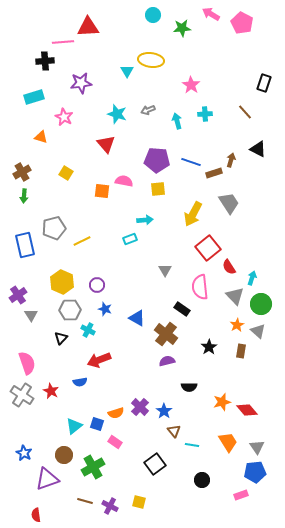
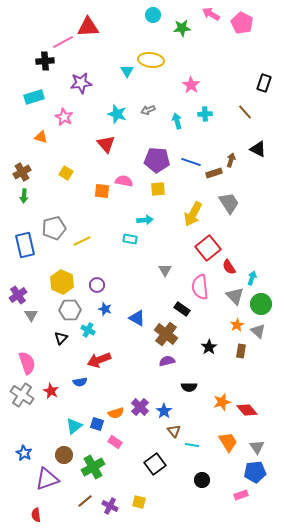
pink line at (63, 42): rotated 25 degrees counterclockwise
cyan rectangle at (130, 239): rotated 32 degrees clockwise
brown line at (85, 501): rotated 56 degrees counterclockwise
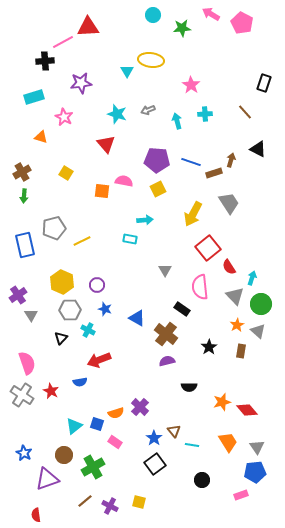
yellow square at (158, 189): rotated 21 degrees counterclockwise
blue star at (164, 411): moved 10 px left, 27 px down
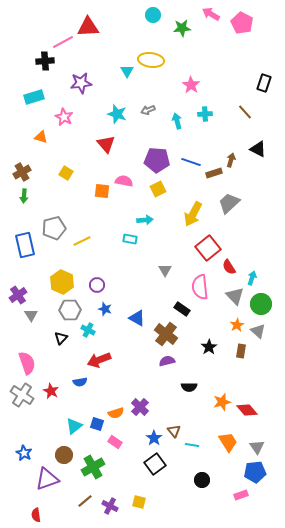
gray trapezoid at (229, 203): rotated 100 degrees counterclockwise
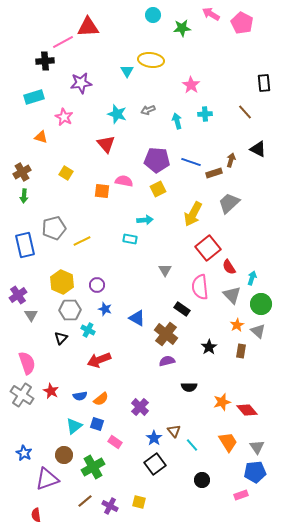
black rectangle at (264, 83): rotated 24 degrees counterclockwise
gray triangle at (235, 296): moved 3 px left, 1 px up
blue semicircle at (80, 382): moved 14 px down
orange semicircle at (116, 413): moved 15 px left, 14 px up; rotated 21 degrees counterclockwise
cyan line at (192, 445): rotated 40 degrees clockwise
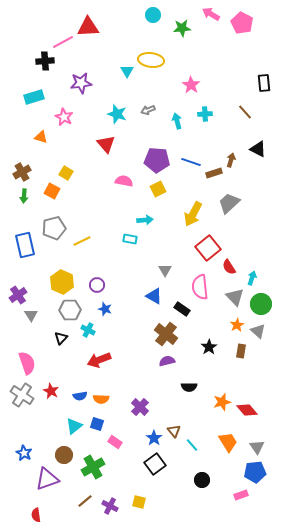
orange square at (102, 191): moved 50 px left; rotated 21 degrees clockwise
gray triangle at (232, 295): moved 3 px right, 2 px down
blue triangle at (137, 318): moved 17 px right, 22 px up
orange semicircle at (101, 399): rotated 42 degrees clockwise
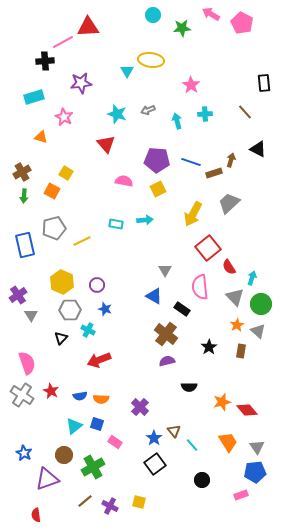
cyan rectangle at (130, 239): moved 14 px left, 15 px up
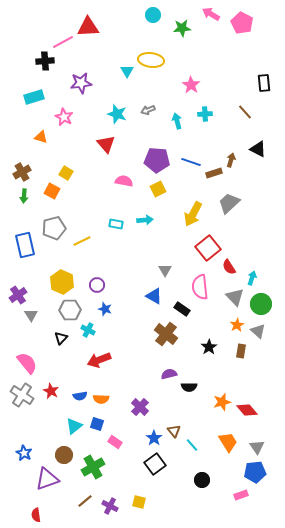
purple semicircle at (167, 361): moved 2 px right, 13 px down
pink semicircle at (27, 363): rotated 20 degrees counterclockwise
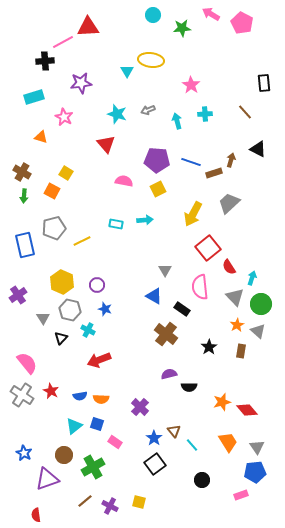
brown cross at (22, 172): rotated 30 degrees counterclockwise
gray hexagon at (70, 310): rotated 15 degrees clockwise
gray triangle at (31, 315): moved 12 px right, 3 px down
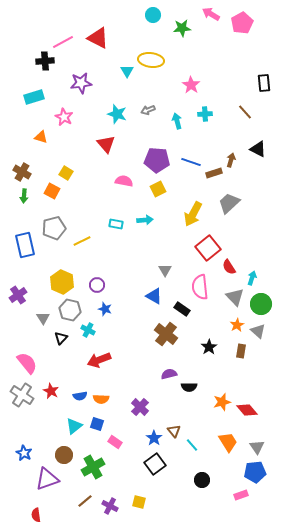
pink pentagon at (242, 23): rotated 15 degrees clockwise
red triangle at (88, 27): moved 10 px right, 11 px down; rotated 30 degrees clockwise
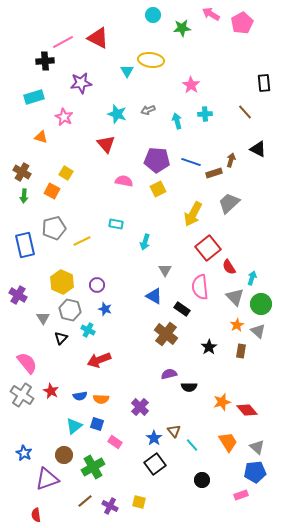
cyan arrow at (145, 220): moved 22 px down; rotated 112 degrees clockwise
purple cross at (18, 295): rotated 24 degrees counterclockwise
gray triangle at (257, 447): rotated 14 degrees counterclockwise
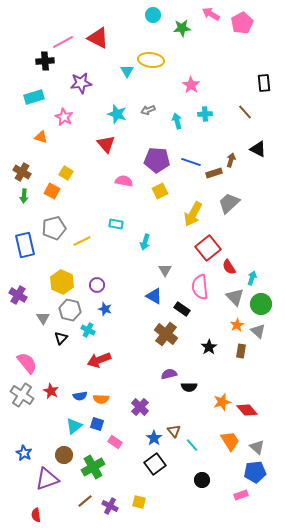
yellow square at (158, 189): moved 2 px right, 2 px down
orange trapezoid at (228, 442): moved 2 px right, 1 px up
